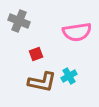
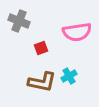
red square: moved 5 px right, 6 px up
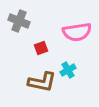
cyan cross: moved 1 px left, 6 px up
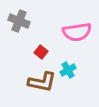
red square: moved 4 px down; rotated 32 degrees counterclockwise
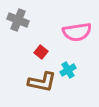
gray cross: moved 1 px left, 1 px up
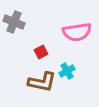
gray cross: moved 4 px left, 2 px down
red square: rotated 24 degrees clockwise
cyan cross: moved 1 px left, 1 px down
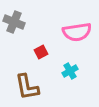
cyan cross: moved 3 px right
brown L-shape: moved 15 px left, 5 px down; rotated 68 degrees clockwise
